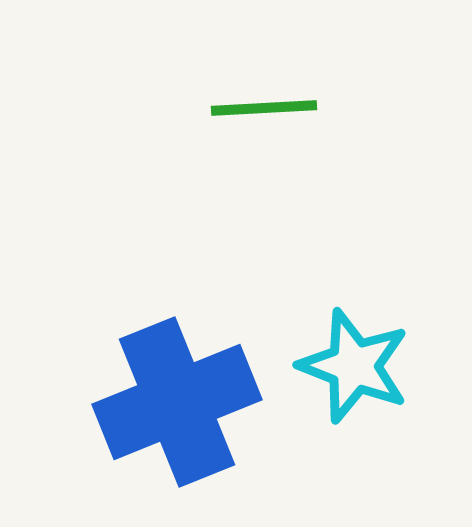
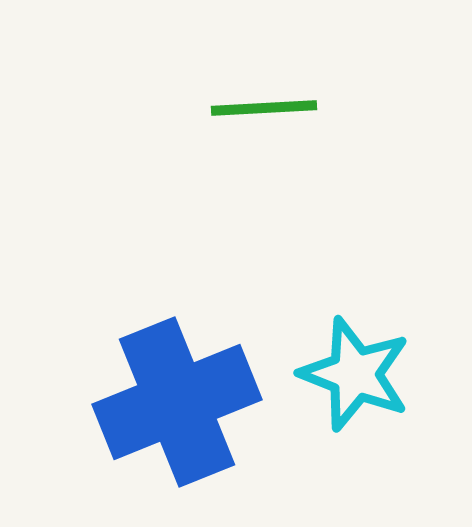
cyan star: moved 1 px right, 8 px down
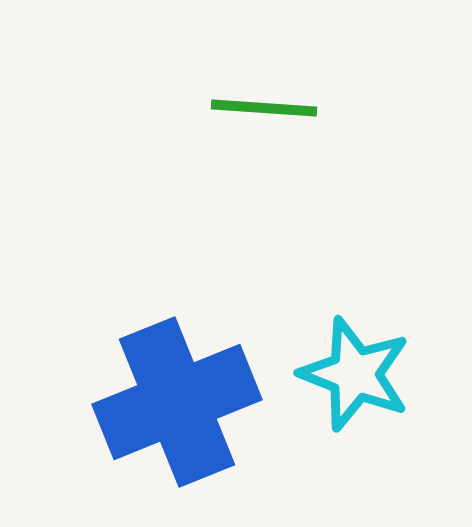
green line: rotated 7 degrees clockwise
